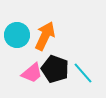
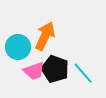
cyan circle: moved 1 px right, 12 px down
pink trapezoid: moved 2 px right, 2 px up; rotated 20 degrees clockwise
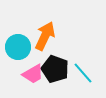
pink trapezoid: moved 1 px left, 3 px down; rotated 10 degrees counterclockwise
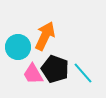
pink trapezoid: rotated 90 degrees clockwise
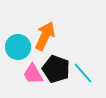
black pentagon: moved 1 px right
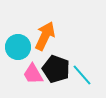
cyan line: moved 1 px left, 2 px down
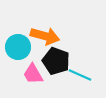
orange arrow: rotated 80 degrees clockwise
black pentagon: moved 8 px up
cyan line: moved 2 px left; rotated 25 degrees counterclockwise
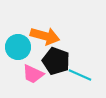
pink trapezoid: rotated 35 degrees counterclockwise
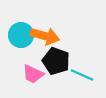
cyan circle: moved 3 px right, 12 px up
cyan line: moved 2 px right
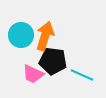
orange arrow: rotated 88 degrees counterclockwise
black pentagon: moved 3 px left; rotated 12 degrees counterclockwise
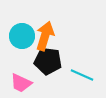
cyan circle: moved 1 px right, 1 px down
black pentagon: moved 5 px left
pink trapezoid: moved 12 px left, 9 px down
